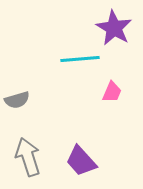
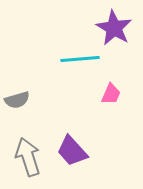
pink trapezoid: moved 1 px left, 2 px down
purple trapezoid: moved 9 px left, 10 px up
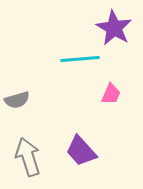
purple trapezoid: moved 9 px right
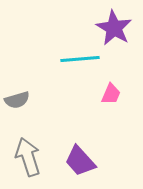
purple trapezoid: moved 1 px left, 10 px down
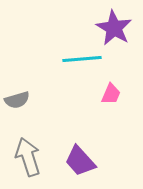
cyan line: moved 2 px right
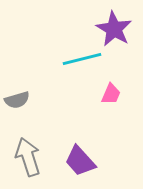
purple star: moved 1 px down
cyan line: rotated 9 degrees counterclockwise
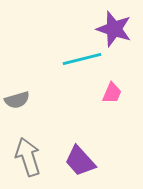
purple star: rotated 12 degrees counterclockwise
pink trapezoid: moved 1 px right, 1 px up
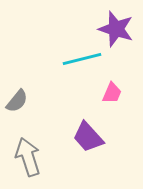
purple star: moved 2 px right
gray semicircle: moved 1 px down; rotated 35 degrees counterclockwise
purple trapezoid: moved 8 px right, 24 px up
